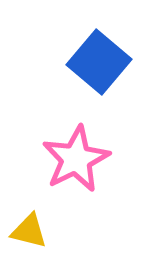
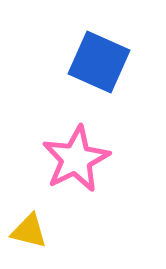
blue square: rotated 16 degrees counterclockwise
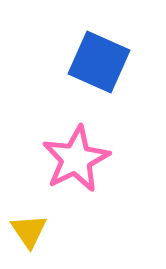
yellow triangle: rotated 42 degrees clockwise
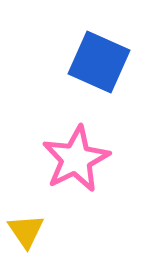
yellow triangle: moved 3 px left
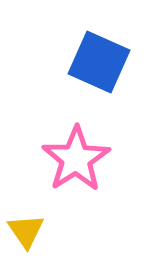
pink star: rotated 6 degrees counterclockwise
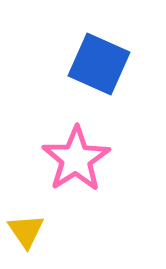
blue square: moved 2 px down
